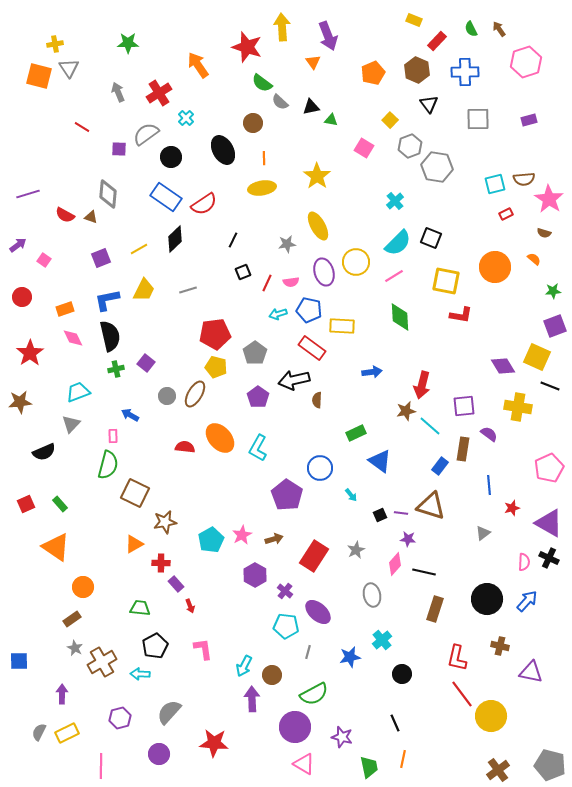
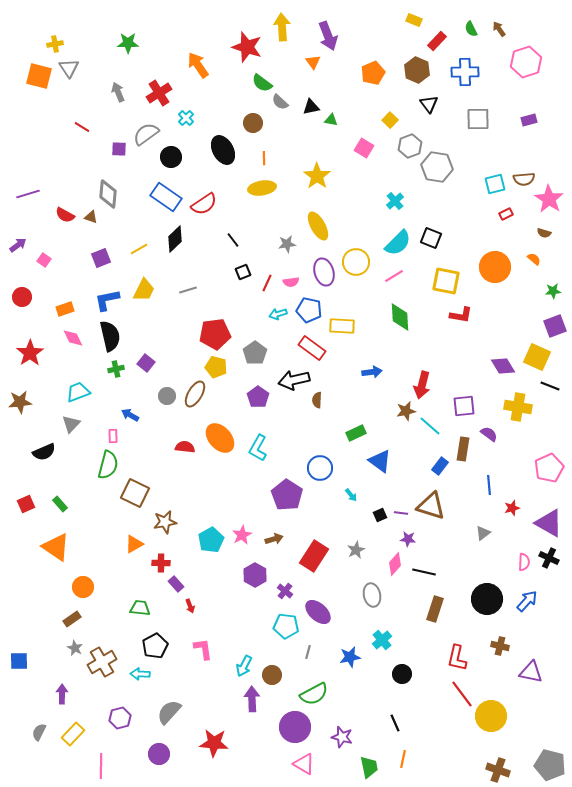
black line at (233, 240): rotated 63 degrees counterclockwise
yellow rectangle at (67, 733): moved 6 px right, 1 px down; rotated 20 degrees counterclockwise
brown cross at (498, 770): rotated 35 degrees counterclockwise
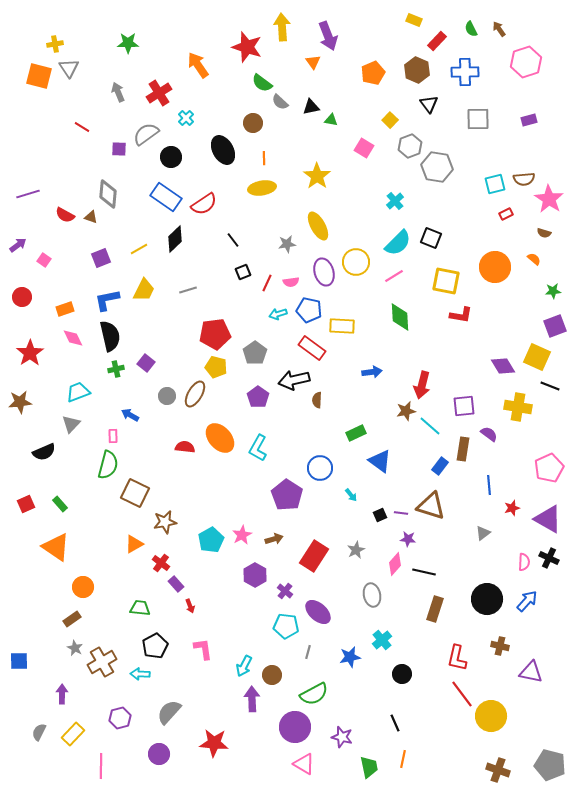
purple triangle at (549, 523): moved 1 px left, 4 px up
red cross at (161, 563): rotated 36 degrees clockwise
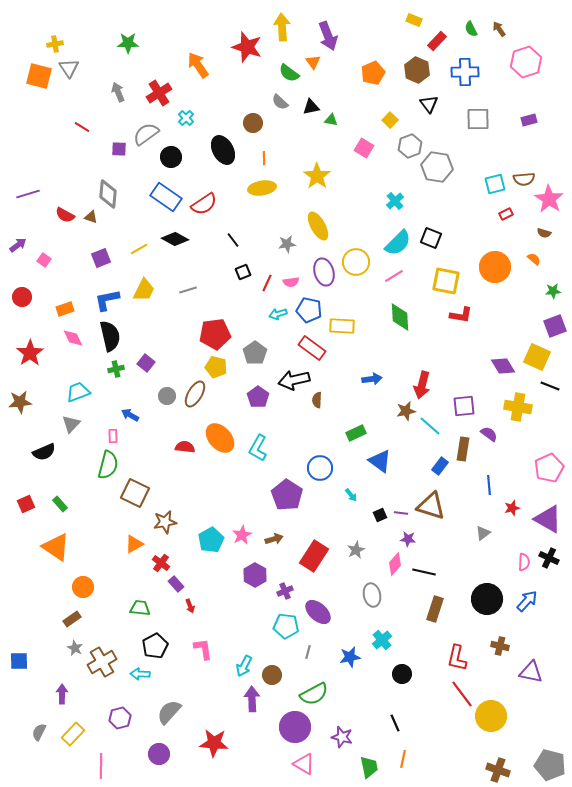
green semicircle at (262, 83): moved 27 px right, 10 px up
black diamond at (175, 239): rotated 72 degrees clockwise
blue arrow at (372, 372): moved 7 px down
purple cross at (285, 591): rotated 28 degrees clockwise
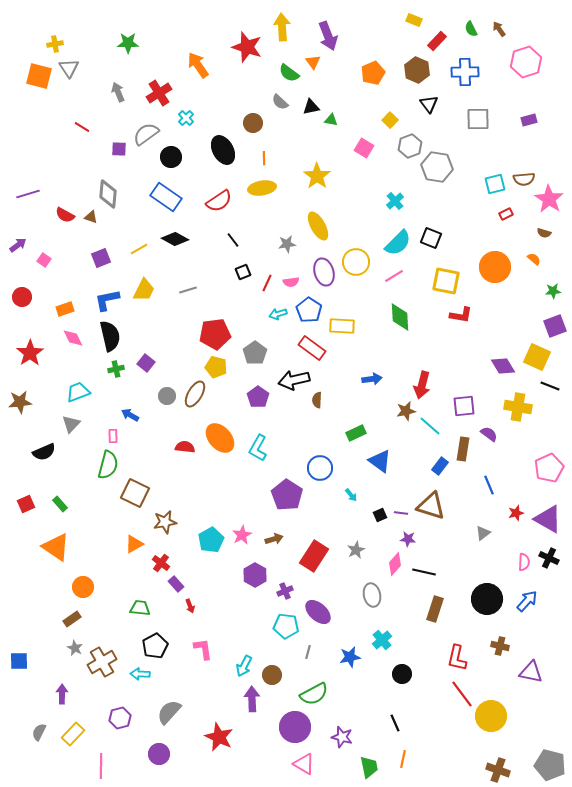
red semicircle at (204, 204): moved 15 px right, 3 px up
blue pentagon at (309, 310): rotated 20 degrees clockwise
blue line at (489, 485): rotated 18 degrees counterclockwise
red star at (512, 508): moved 4 px right, 5 px down
red star at (214, 743): moved 5 px right, 6 px up; rotated 20 degrees clockwise
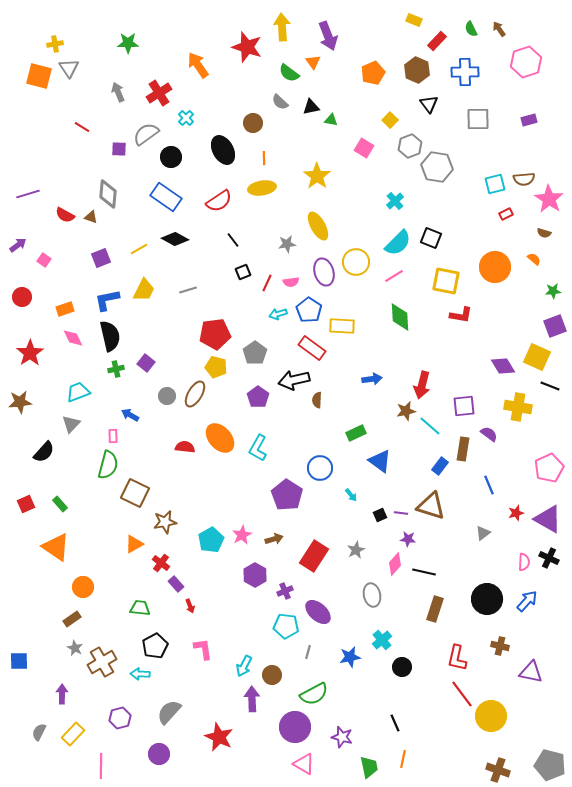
black semicircle at (44, 452): rotated 25 degrees counterclockwise
black circle at (402, 674): moved 7 px up
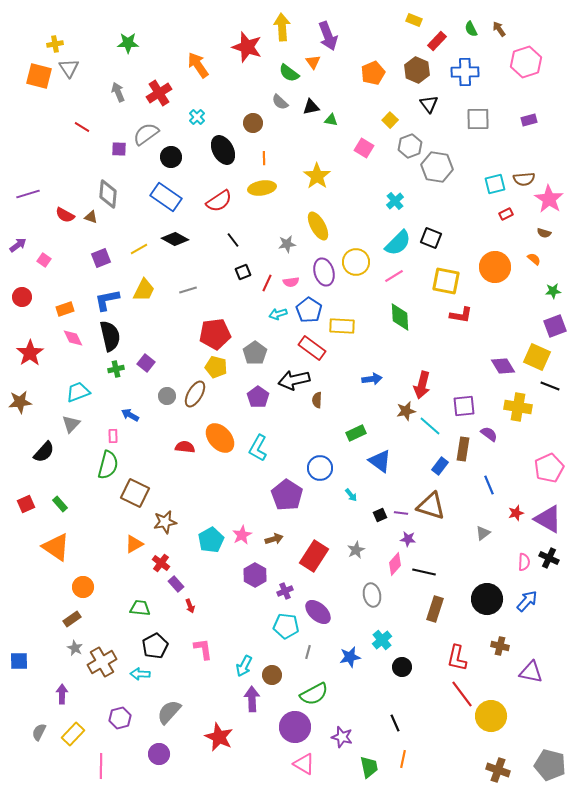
cyan cross at (186, 118): moved 11 px right, 1 px up
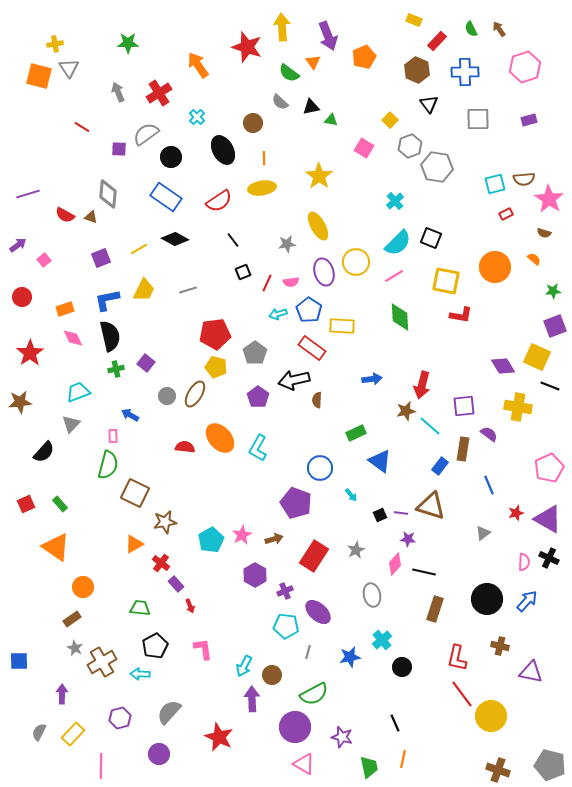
pink hexagon at (526, 62): moved 1 px left, 5 px down
orange pentagon at (373, 73): moved 9 px left, 16 px up
yellow star at (317, 176): moved 2 px right
pink square at (44, 260): rotated 16 degrees clockwise
purple pentagon at (287, 495): moved 9 px right, 8 px down; rotated 12 degrees counterclockwise
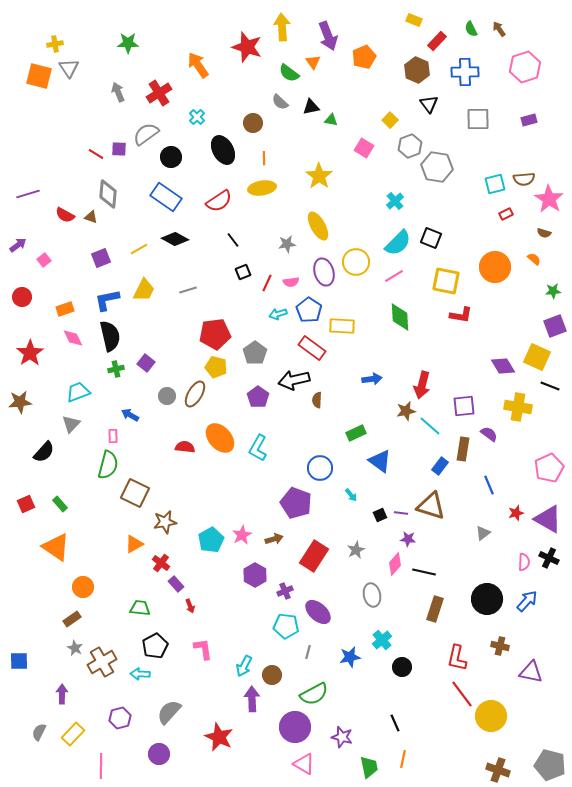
red line at (82, 127): moved 14 px right, 27 px down
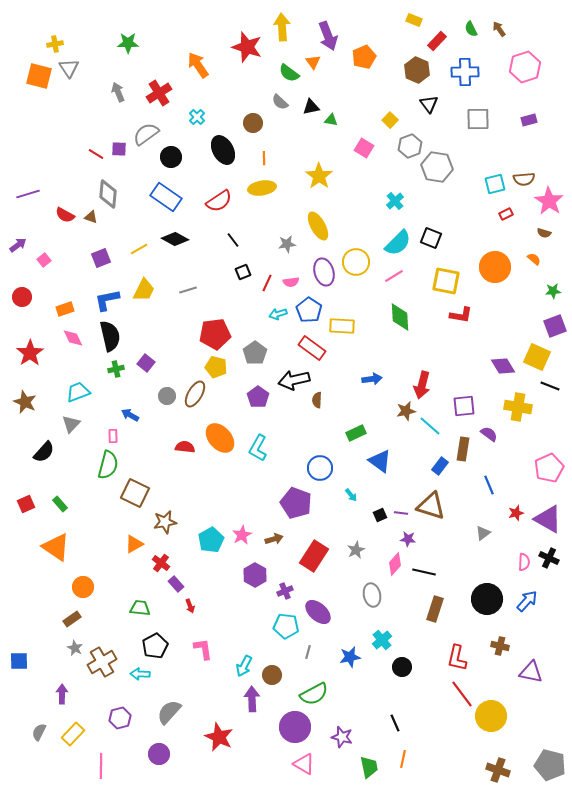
pink star at (549, 199): moved 2 px down
brown star at (20, 402): moved 5 px right; rotated 30 degrees clockwise
